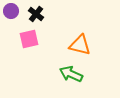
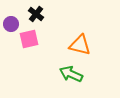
purple circle: moved 13 px down
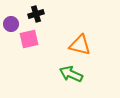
black cross: rotated 35 degrees clockwise
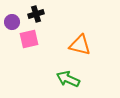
purple circle: moved 1 px right, 2 px up
green arrow: moved 3 px left, 5 px down
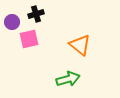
orange triangle: rotated 25 degrees clockwise
green arrow: rotated 140 degrees clockwise
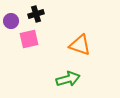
purple circle: moved 1 px left, 1 px up
orange triangle: rotated 20 degrees counterclockwise
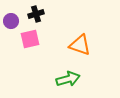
pink square: moved 1 px right
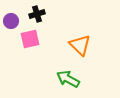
black cross: moved 1 px right
orange triangle: rotated 25 degrees clockwise
green arrow: rotated 135 degrees counterclockwise
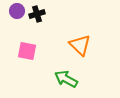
purple circle: moved 6 px right, 10 px up
pink square: moved 3 px left, 12 px down; rotated 24 degrees clockwise
green arrow: moved 2 px left
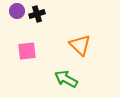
pink square: rotated 18 degrees counterclockwise
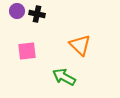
black cross: rotated 28 degrees clockwise
green arrow: moved 2 px left, 2 px up
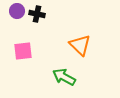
pink square: moved 4 px left
